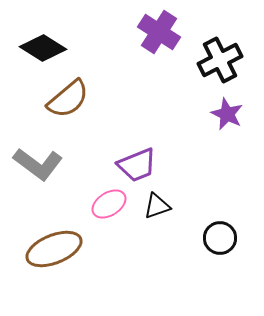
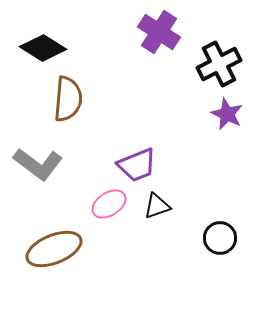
black cross: moved 1 px left, 4 px down
brown semicircle: rotated 45 degrees counterclockwise
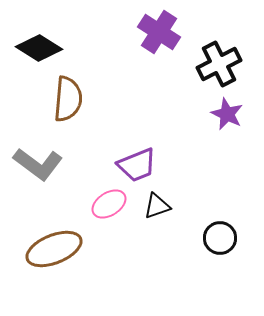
black diamond: moved 4 px left
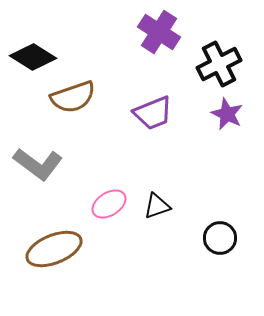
black diamond: moved 6 px left, 9 px down
brown semicircle: moved 5 px right, 2 px up; rotated 66 degrees clockwise
purple trapezoid: moved 16 px right, 52 px up
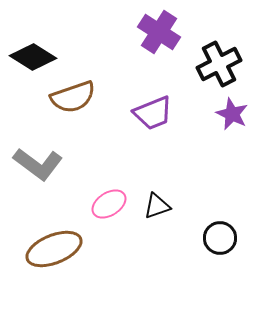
purple star: moved 5 px right
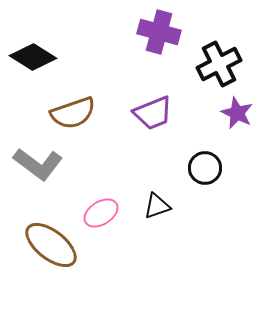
purple cross: rotated 18 degrees counterclockwise
brown semicircle: moved 16 px down
purple star: moved 5 px right, 1 px up
pink ellipse: moved 8 px left, 9 px down
black circle: moved 15 px left, 70 px up
brown ellipse: moved 3 px left, 4 px up; rotated 60 degrees clockwise
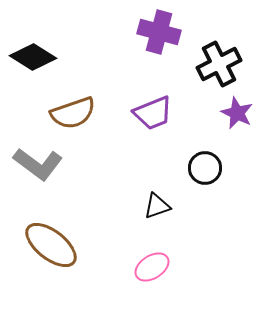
pink ellipse: moved 51 px right, 54 px down
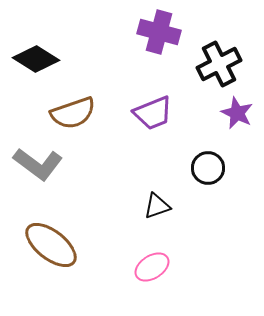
black diamond: moved 3 px right, 2 px down
black circle: moved 3 px right
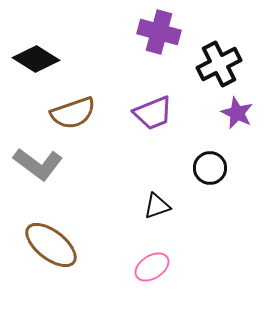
black circle: moved 2 px right
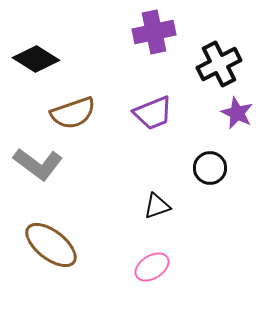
purple cross: moved 5 px left; rotated 27 degrees counterclockwise
